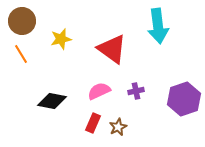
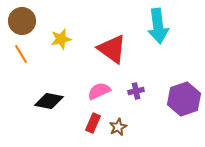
black diamond: moved 3 px left
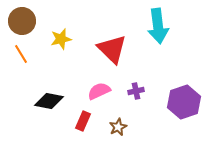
red triangle: rotated 8 degrees clockwise
purple hexagon: moved 3 px down
red rectangle: moved 10 px left, 2 px up
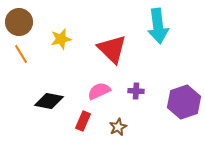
brown circle: moved 3 px left, 1 px down
purple cross: rotated 14 degrees clockwise
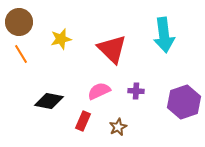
cyan arrow: moved 6 px right, 9 px down
